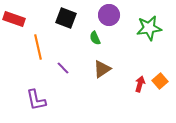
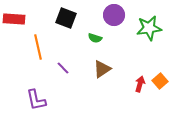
purple circle: moved 5 px right
red rectangle: rotated 15 degrees counterclockwise
green semicircle: rotated 48 degrees counterclockwise
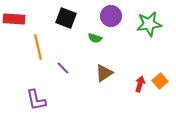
purple circle: moved 3 px left, 1 px down
green star: moved 4 px up
brown triangle: moved 2 px right, 4 px down
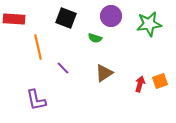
orange square: rotated 21 degrees clockwise
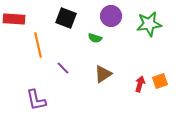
orange line: moved 2 px up
brown triangle: moved 1 px left, 1 px down
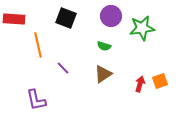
green star: moved 7 px left, 4 px down
green semicircle: moved 9 px right, 8 px down
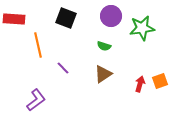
purple L-shape: rotated 115 degrees counterclockwise
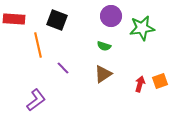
black square: moved 9 px left, 2 px down
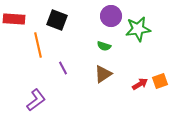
green star: moved 4 px left, 1 px down
purple line: rotated 16 degrees clockwise
red arrow: rotated 42 degrees clockwise
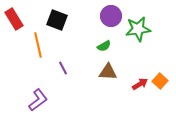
red rectangle: rotated 55 degrees clockwise
green semicircle: rotated 48 degrees counterclockwise
brown triangle: moved 5 px right, 2 px up; rotated 36 degrees clockwise
orange square: rotated 28 degrees counterclockwise
purple L-shape: moved 2 px right
